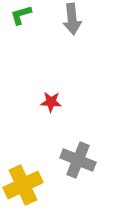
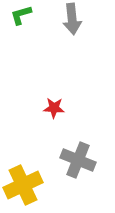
red star: moved 3 px right, 6 px down
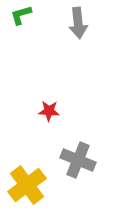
gray arrow: moved 6 px right, 4 px down
red star: moved 5 px left, 3 px down
yellow cross: moved 4 px right; rotated 12 degrees counterclockwise
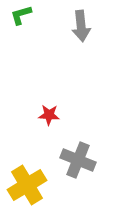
gray arrow: moved 3 px right, 3 px down
red star: moved 4 px down
yellow cross: rotated 6 degrees clockwise
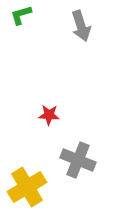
gray arrow: rotated 12 degrees counterclockwise
yellow cross: moved 2 px down
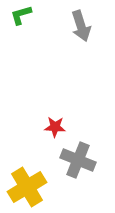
red star: moved 6 px right, 12 px down
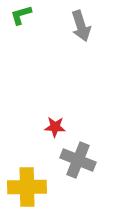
yellow cross: rotated 30 degrees clockwise
